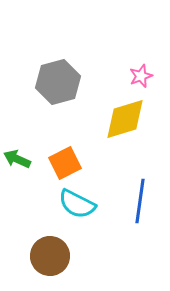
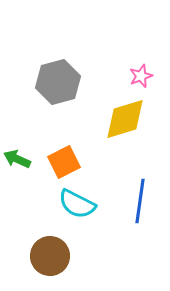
orange square: moved 1 px left, 1 px up
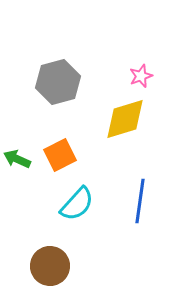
orange square: moved 4 px left, 7 px up
cyan semicircle: rotated 75 degrees counterclockwise
brown circle: moved 10 px down
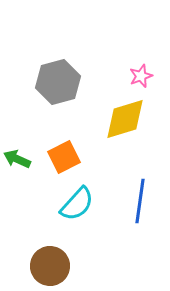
orange square: moved 4 px right, 2 px down
